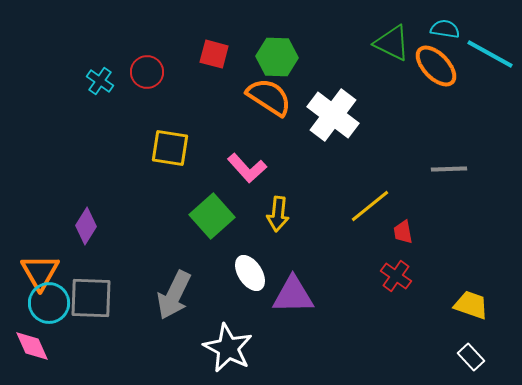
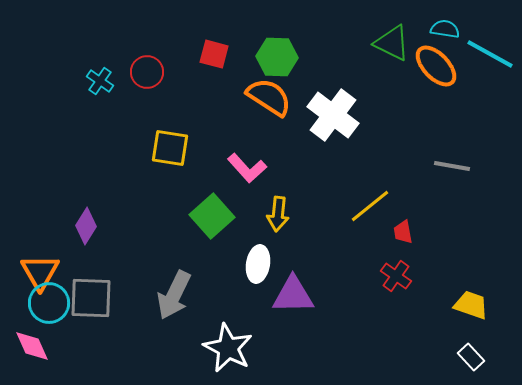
gray line: moved 3 px right, 3 px up; rotated 12 degrees clockwise
white ellipse: moved 8 px right, 9 px up; rotated 42 degrees clockwise
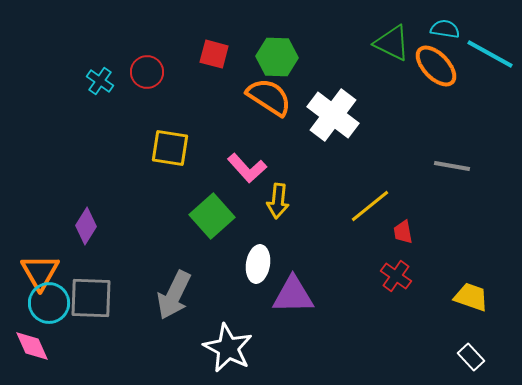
yellow arrow: moved 13 px up
yellow trapezoid: moved 8 px up
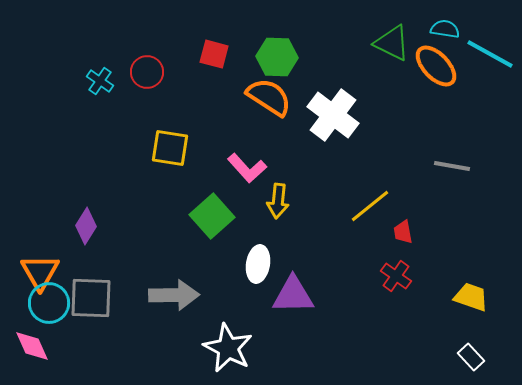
gray arrow: rotated 117 degrees counterclockwise
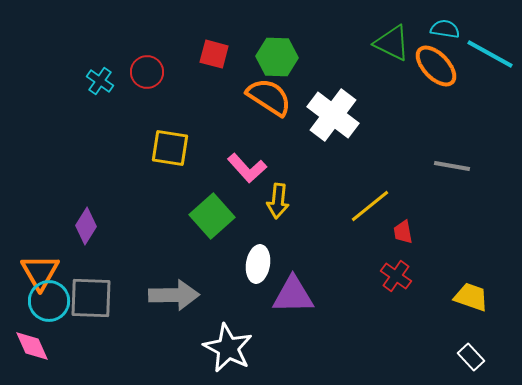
cyan circle: moved 2 px up
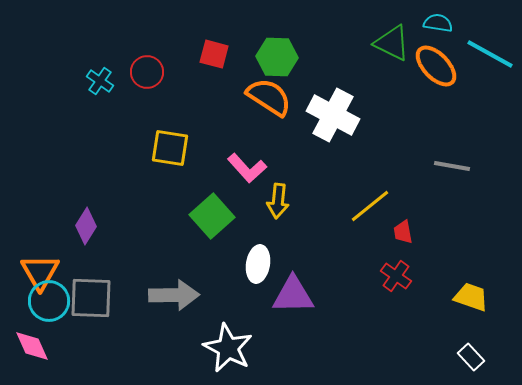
cyan semicircle: moved 7 px left, 6 px up
white cross: rotated 9 degrees counterclockwise
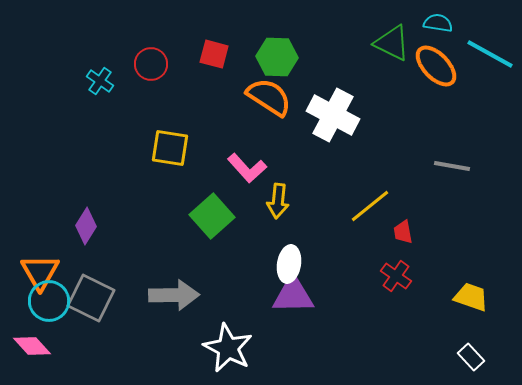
red circle: moved 4 px right, 8 px up
white ellipse: moved 31 px right
gray square: rotated 24 degrees clockwise
pink diamond: rotated 18 degrees counterclockwise
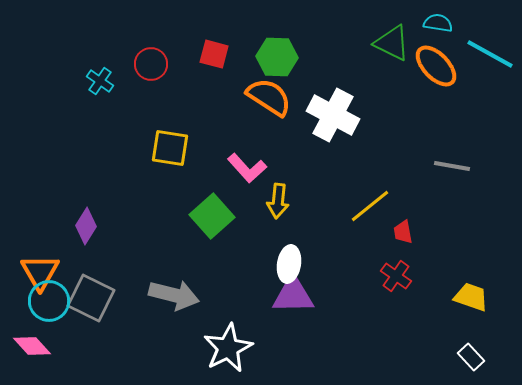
gray arrow: rotated 15 degrees clockwise
white star: rotated 18 degrees clockwise
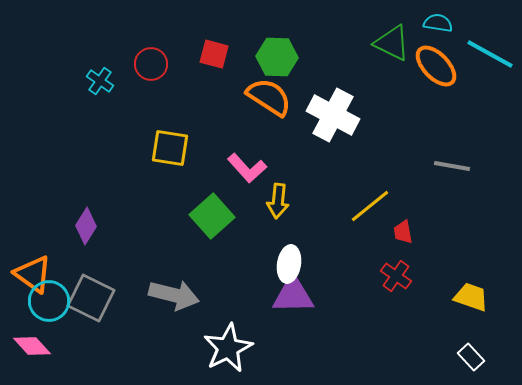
orange triangle: moved 7 px left, 2 px down; rotated 24 degrees counterclockwise
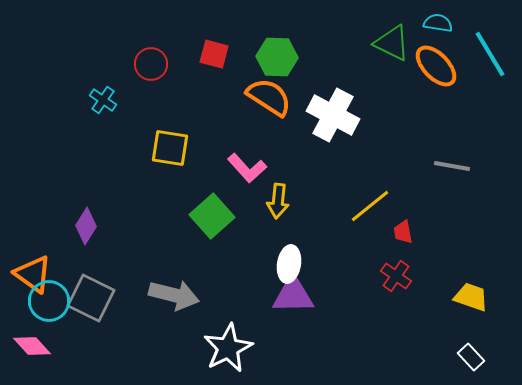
cyan line: rotated 30 degrees clockwise
cyan cross: moved 3 px right, 19 px down
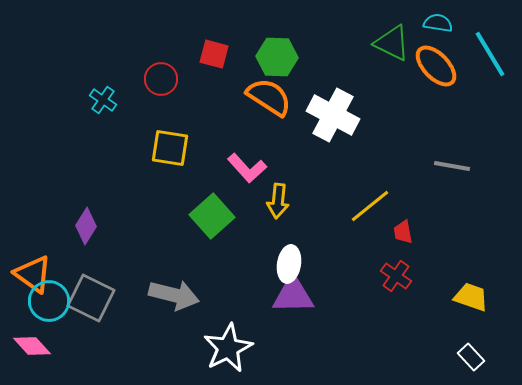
red circle: moved 10 px right, 15 px down
